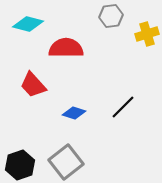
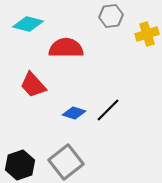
black line: moved 15 px left, 3 px down
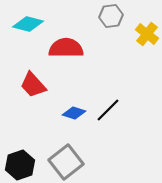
yellow cross: rotated 35 degrees counterclockwise
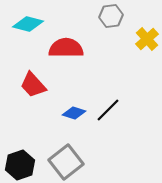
yellow cross: moved 5 px down; rotated 10 degrees clockwise
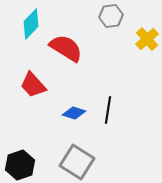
cyan diamond: moved 3 px right; rotated 60 degrees counterclockwise
red semicircle: rotated 32 degrees clockwise
black line: rotated 36 degrees counterclockwise
gray square: moved 11 px right; rotated 20 degrees counterclockwise
